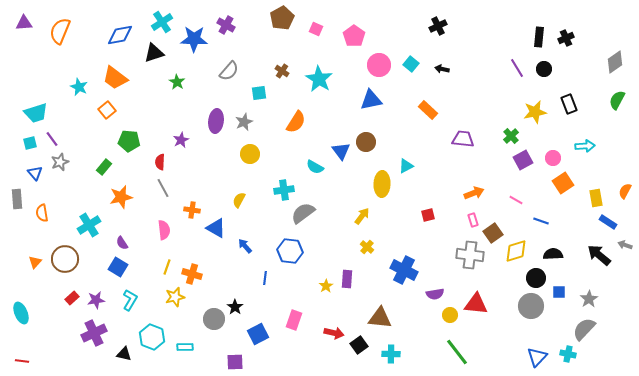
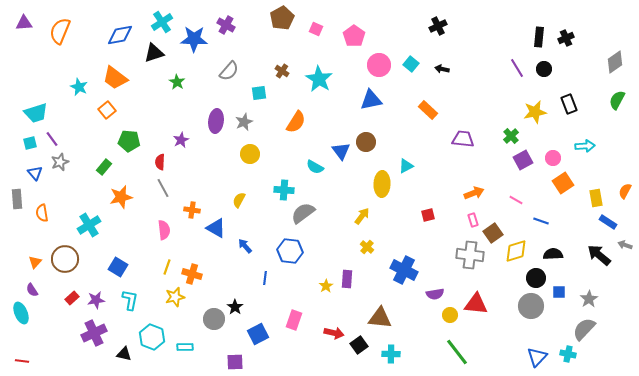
cyan cross at (284, 190): rotated 12 degrees clockwise
purple semicircle at (122, 243): moved 90 px left, 47 px down
cyan L-shape at (130, 300): rotated 20 degrees counterclockwise
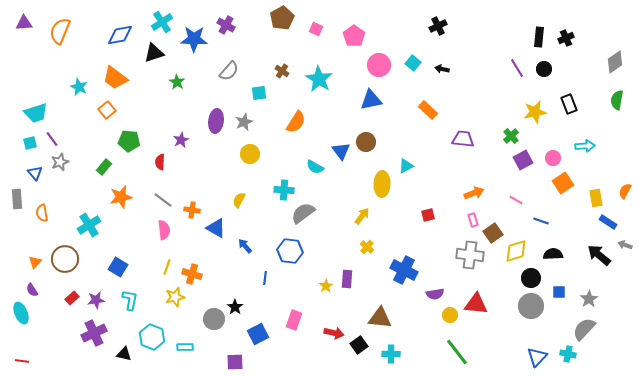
cyan square at (411, 64): moved 2 px right, 1 px up
green semicircle at (617, 100): rotated 18 degrees counterclockwise
gray line at (163, 188): moved 12 px down; rotated 24 degrees counterclockwise
black circle at (536, 278): moved 5 px left
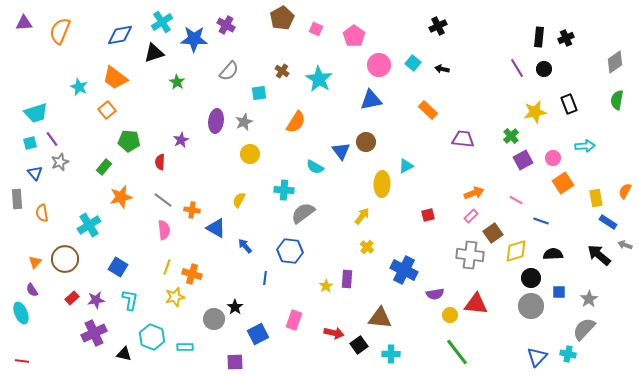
pink rectangle at (473, 220): moved 2 px left, 4 px up; rotated 64 degrees clockwise
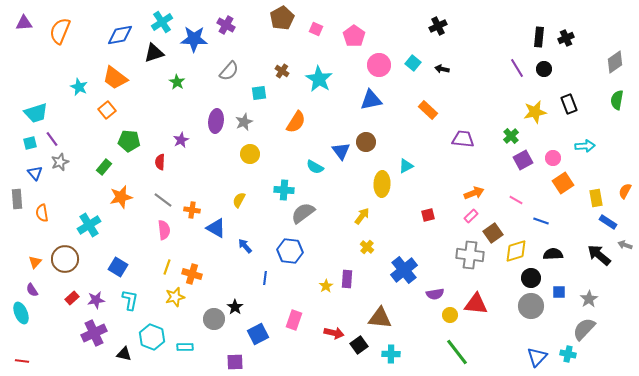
blue cross at (404, 270): rotated 24 degrees clockwise
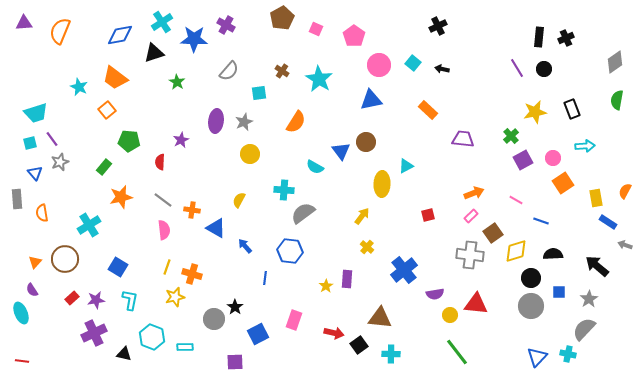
black rectangle at (569, 104): moved 3 px right, 5 px down
black arrow at (599, 255): moved 2 px left, 11 px down
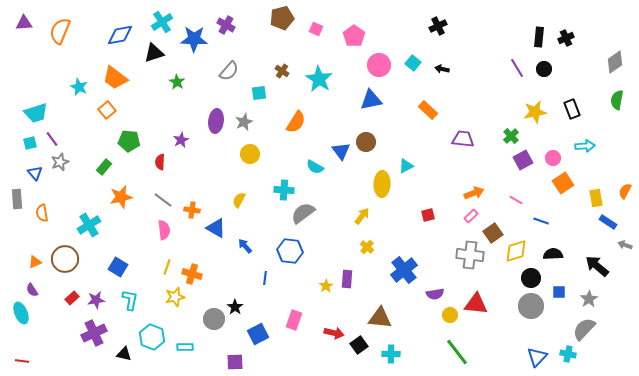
brown pentagon at (282, 18): rotated 15 degrees clockwise
orange triangle at (35, 262): rotated 24 degrees clockwise
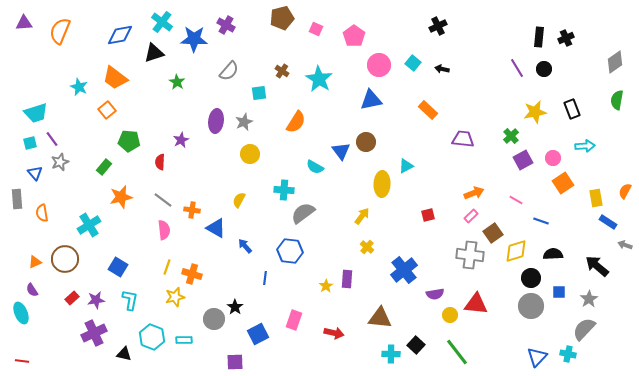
cyan cross at (162, 22): rotated 20 degrees counterclockwise
black square at (359, 345): moved 57 px right; rotated 12 degrees counterclockwise
cyan rectangle at (185, 347): moved 1 px left, 7 px up
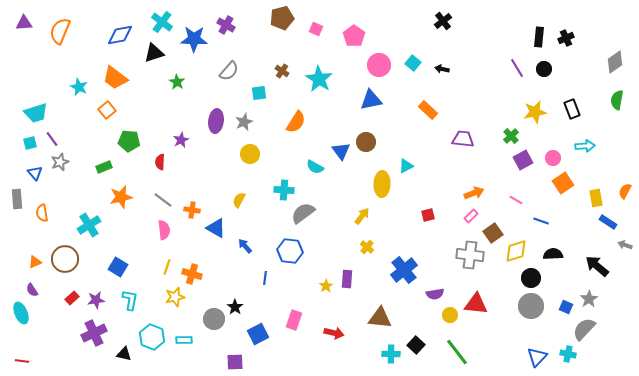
black cross at (438, 26): moved 5 px right, 5 px up; rotated 12 degrees counterclockwise
green rectangle at (104, 167): rotated 28 degrees clockwise
blue square at (559, 292): moved 7 px right, 15 px down; rotated 24 degrees clockwise
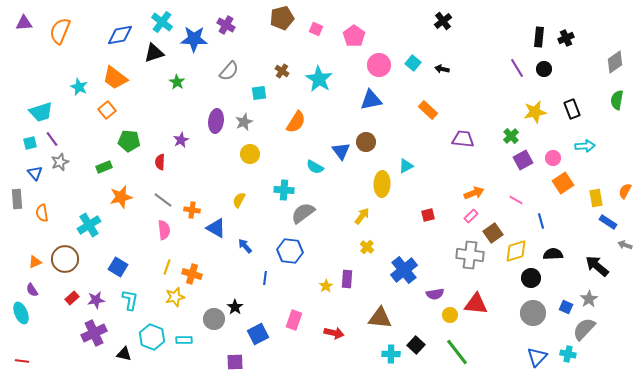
cyan trapezoid at (36, 113): moved 5 px right, 1 px up
blue line at (541, 221): rotated 56 degrees clockwise
gray circle at (531, 306): moved 2 px right, 7 px down
